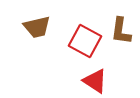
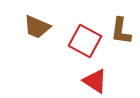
brown trapezoid: rotated 36 degrees clockwise
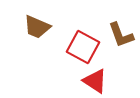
brown L-shape: moved 4 px down; rotated 28 degrees counterclockwise
red square: moved 2 px left, 6 px down
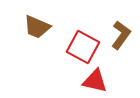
brown L-shape: rotated 124 degrees counterclockwise
red triangle: rotated 20 degrees counterclockwise
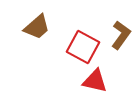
brown trapezoid: rotated 64 degrees counterclockwise
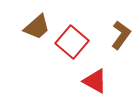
red square: moved 11 px left, 5 px up; rotated 12 degrees clockwise
red triangle: rotated 16 degrees clockwise
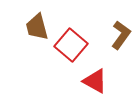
brown trapezoid: rotated 116 degrees clockwise
red square: moved 1 px left, 3 px down
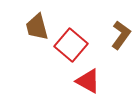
red triangle: moved 7 px left
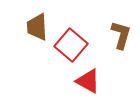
brown trapezoid: rotated 12 degrees clockwise
brown L-shape: rotated 20 degrees counterclockwise
